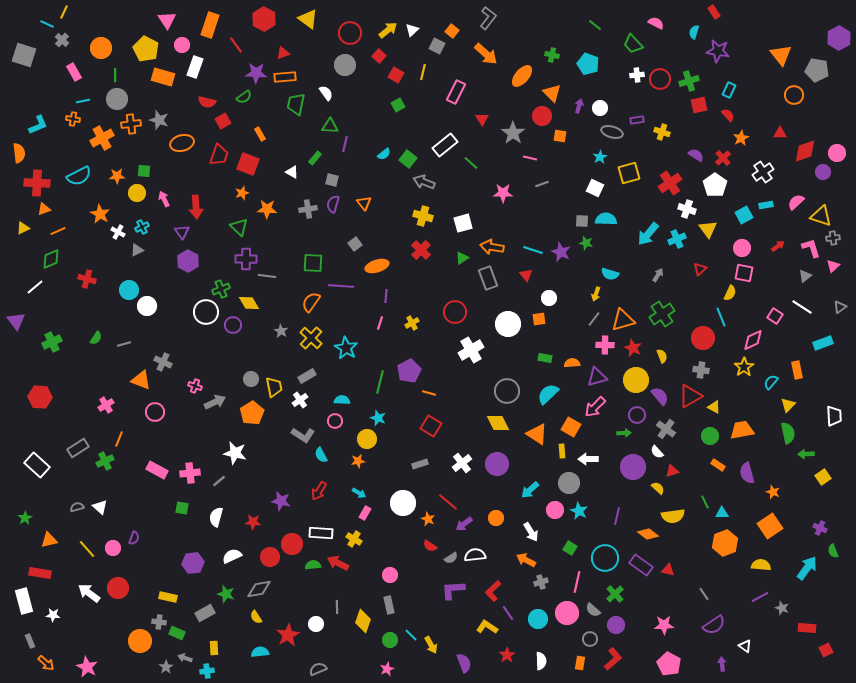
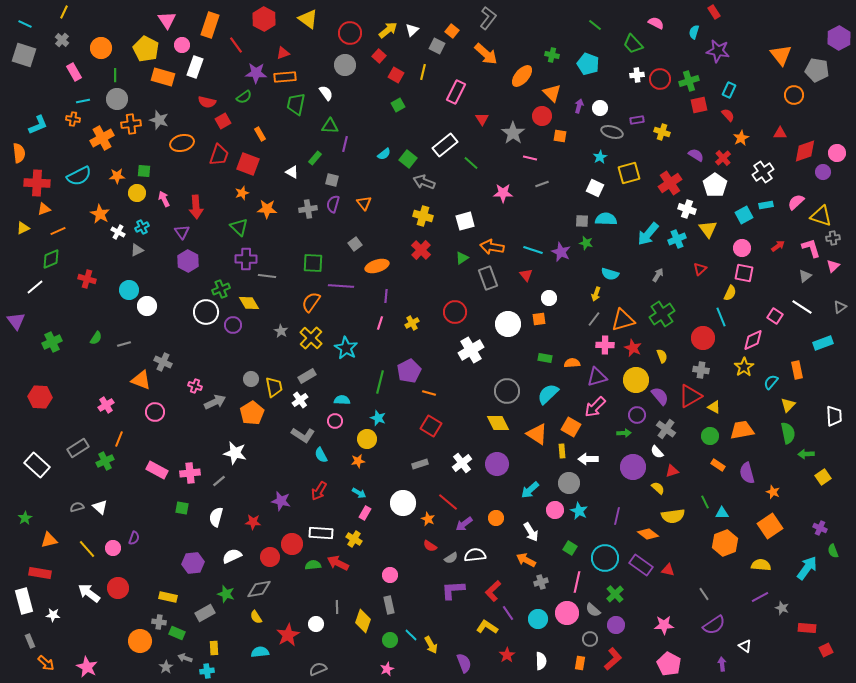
cyan line at (47, 24): moved 22 px left
white square at (463, 223): moved 2 px right, 2 px up
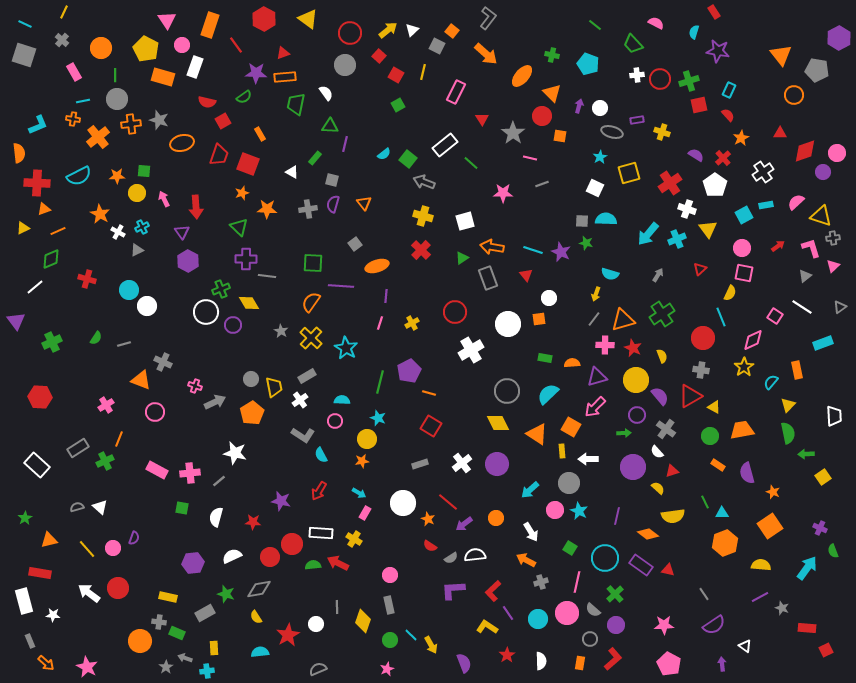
orange cross at (102, 138): moved 4 px left, 1 px up; rotated 10 degrees counterclockwise
orange star at (358, 461): moved 4 px right
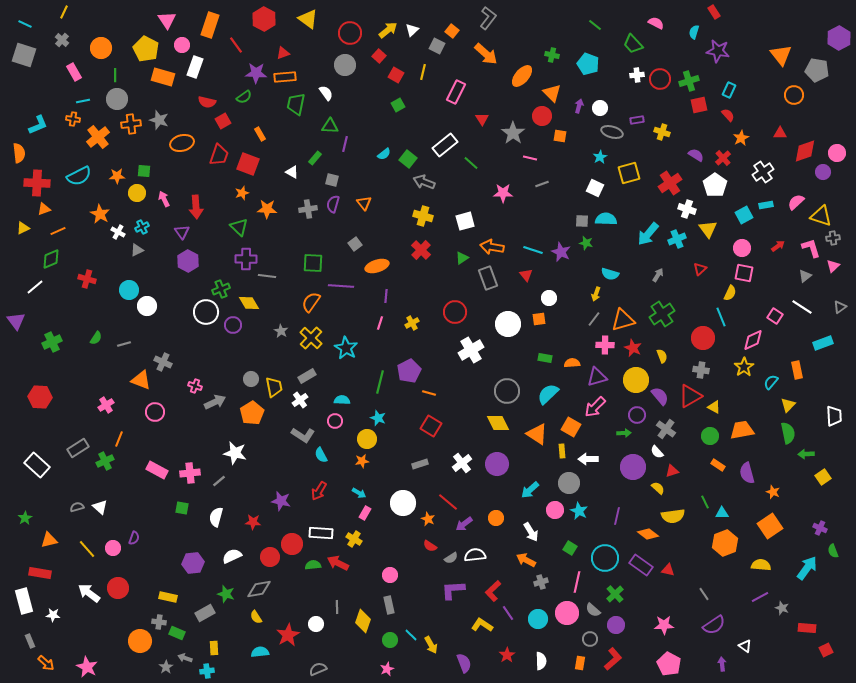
yellow L-shape at (487, 627): moved 5 px left, 2 px up
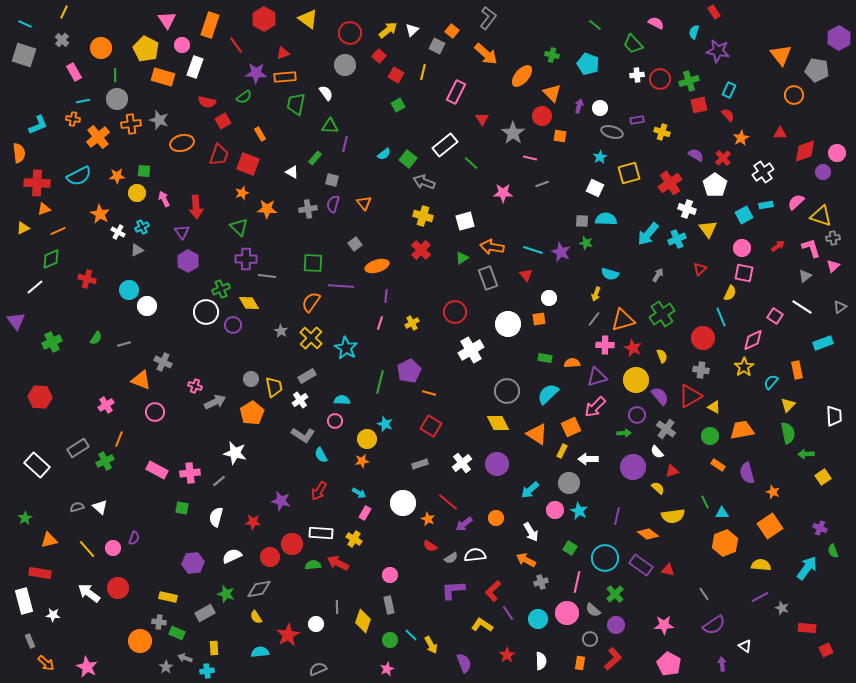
cyan star at (378, 418): moved 7 px right, 6 px down
orange square at (571, 427): rotated 36 degrees clockwise
yellow rectangle at (562, 451): rotated 32 degrees clockwise
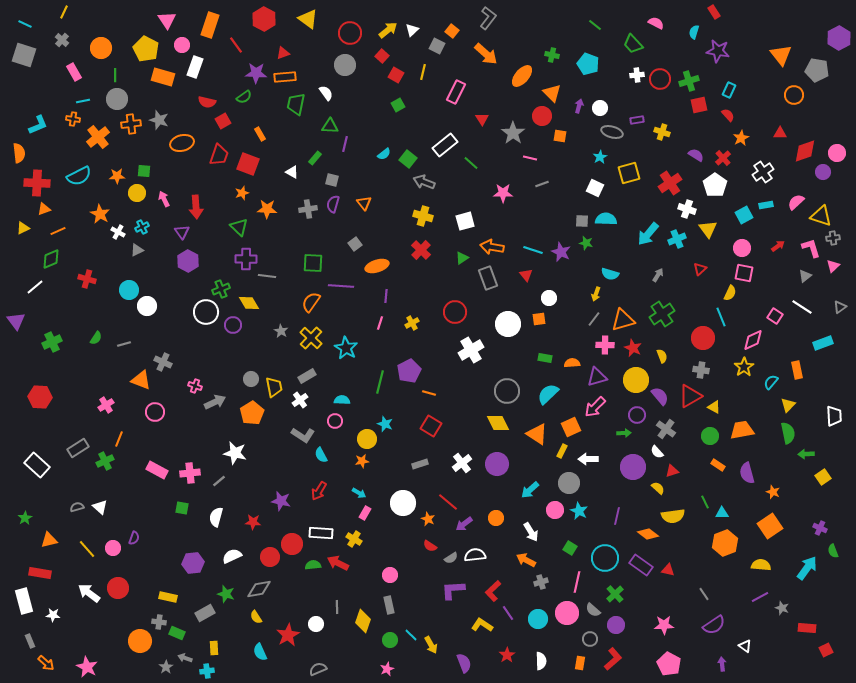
red square at (379, 56): moved 3 px right
cyan semicircle at (260, 652): rotated 108 degrees counterclockwise
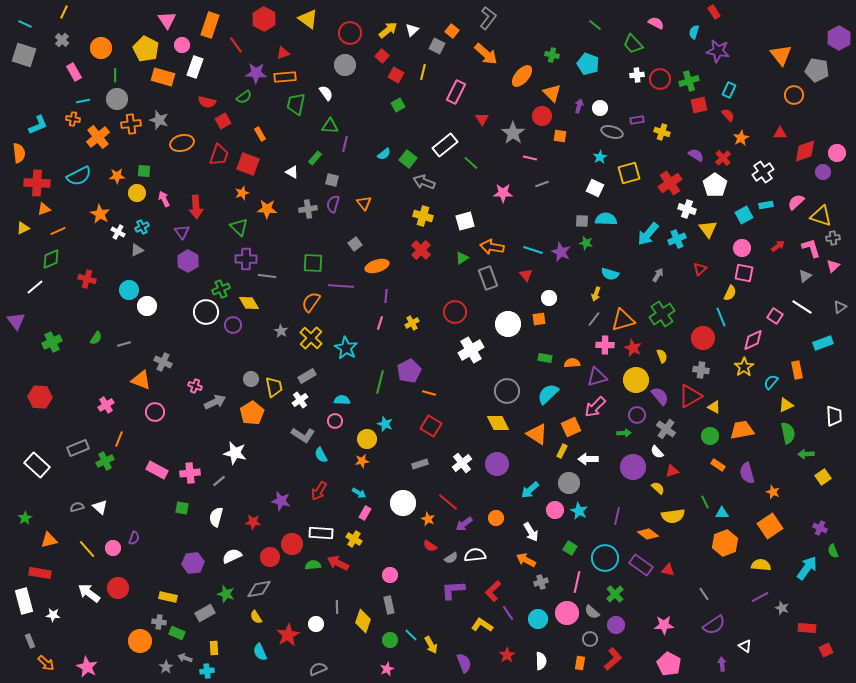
yellow triangle at (788, 405): moved 2 px left; rotated 21 degrees clockwise
gray rectangle at (78, 448): rotated 10 degrees clockwise
gray semicircle at (593, 610): moved 1 px left, 2 px down
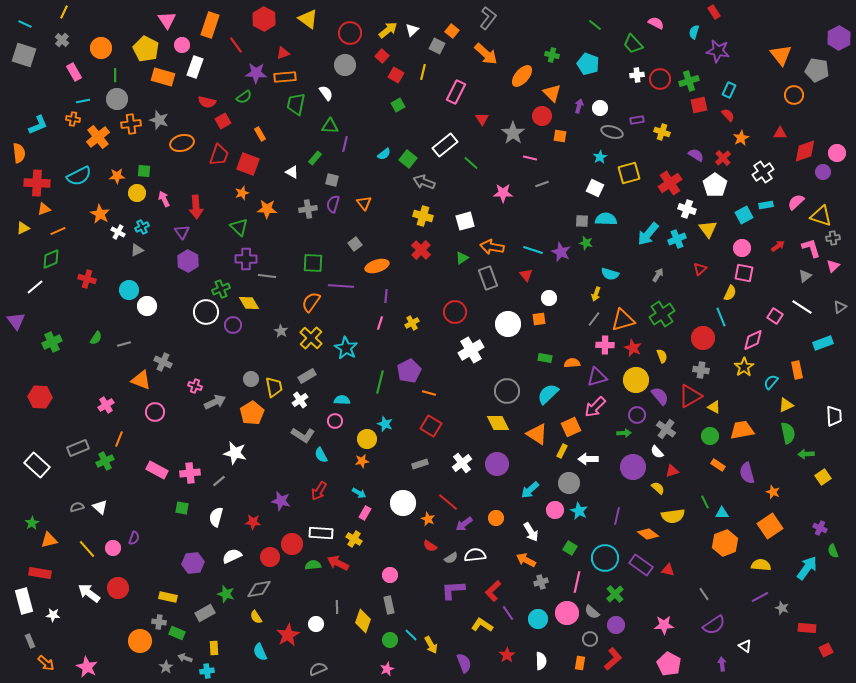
green star at (25, 518): moved 7 px right, 5 px down
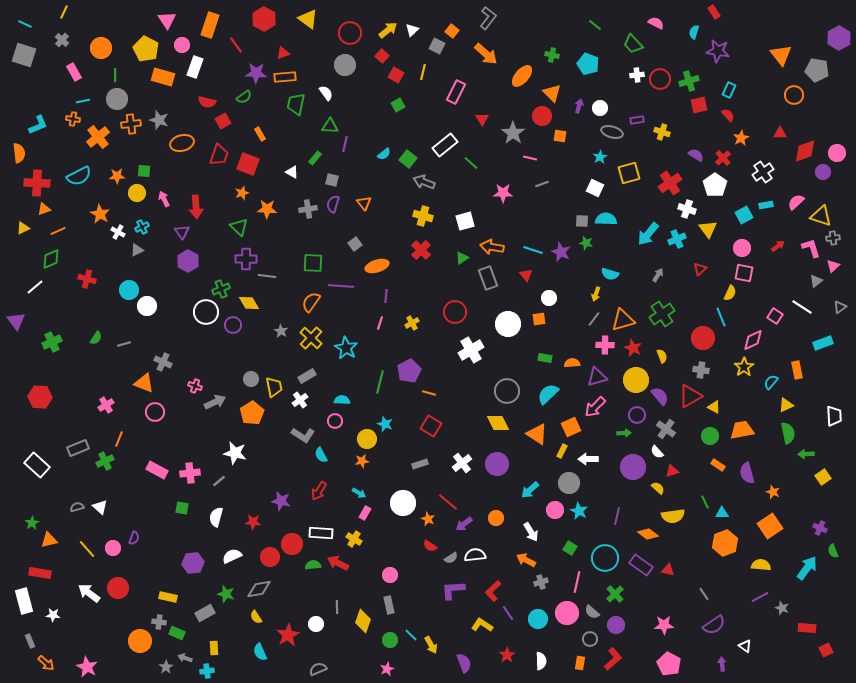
gray triangle at (805, 276): moved 11 px right, 5 px down
orange triangle at (141, 380): moved 3 px right, 3 px down
